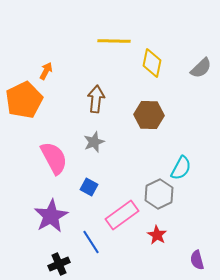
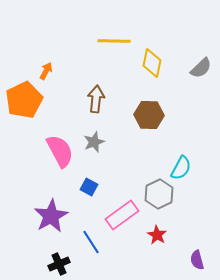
pink semicircle: moved 6 px right, 7 px up
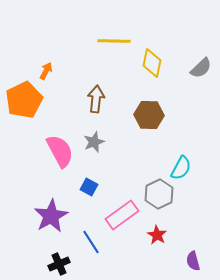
purple semicircle: moved 4 px left, 1 px down
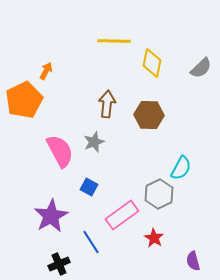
brown arrow: moved 11 px right, 5 px down
red star: moved 3 px left, 3 px down
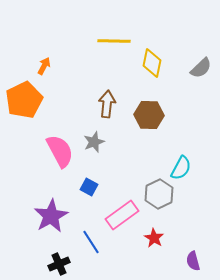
orange arrow: moved 2 px left, 5 px up
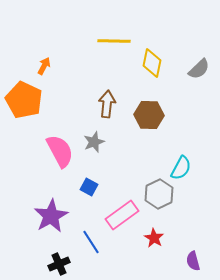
gray semicircle: moved 2 px left, 1 px down
orange pentagon: rotated 21 degrees counterclockwise
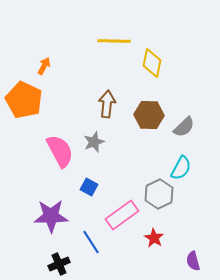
gray semicircle: moved 15 px left, 58 px down
purple star: rotated 28 degrees clockwise
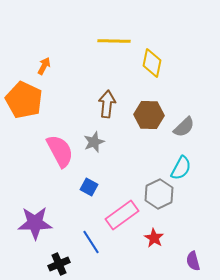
purple star: moved 16 px left, 7 px down
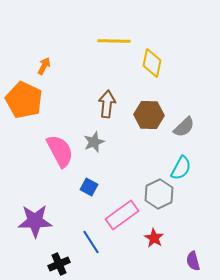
purple star: moved 2 px up
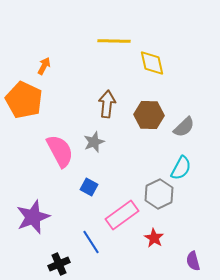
yellow diamond: rotated 24 degrees counterclockwise
purple star: moved 2 px left, 4 px up; rotated 20 degrees counterclockwise
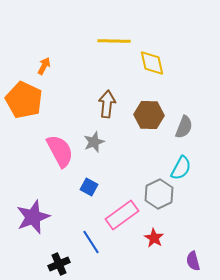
gray semicircle: rotated 25 degrees counterclockwise
